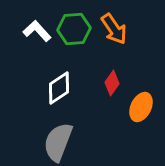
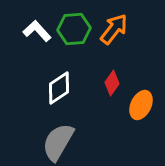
orange arrow: rotated 108 degrees counterclockwise
orange ellipse: moved 2 px up
gray semicircle: rotated 9 degrees clockwise
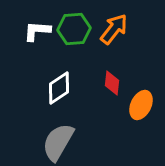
white L-shape: rotated 44 degrees counterclockwise
red diamond: rotated 30 degrees counterclockwise
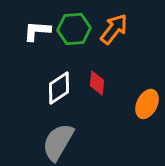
red diamond: moved 15 px left
orange ellipse: moved 6 px right, 1 px up
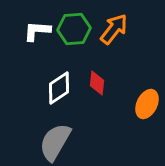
gray semicircle: moved 3 px left
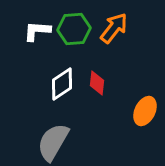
orange arrow: moved 1 px up
white diamond: moved 3 px right, 4 px up
orange ellipse: moved 2 px left, 7 px down
gray semicircle: moved 2 px left
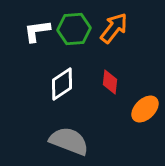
white L-shape: rotated 12 degrees counterclockwise
red diamond: moved 13 px right, 1 px up
orange ellipse: moved 2 px up; rotated 20 degrees clockwise
gray semicircle: moved 16 px right, 1 px up; rotated 81 degrees clockwise
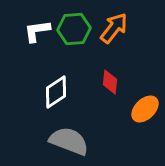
white diamond: moved 6 px left, 8 px down
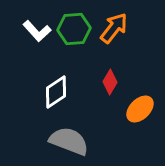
white L-shape: rotated 124 degrees counterclockwise
red diamond: rotated 25 degrees clockwise
orange ellipse: moved 5 px left
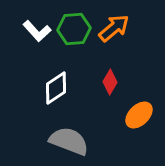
orange arrow: rotated 12 degrees clockwise
white diamond: moved 4 px up
orange ellipse: moved 1 px left, 6 px down
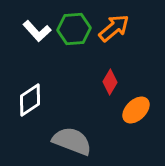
white diamond: moved 26 px left, 12 px down
orange ellipse: moved 3 px left, 5 px up
gray semicircle: moved 3 px right
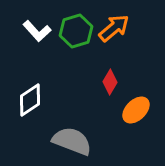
green hexagon: moved 2 px right, 2 px down; rotated 12 degrees counterclockwise
